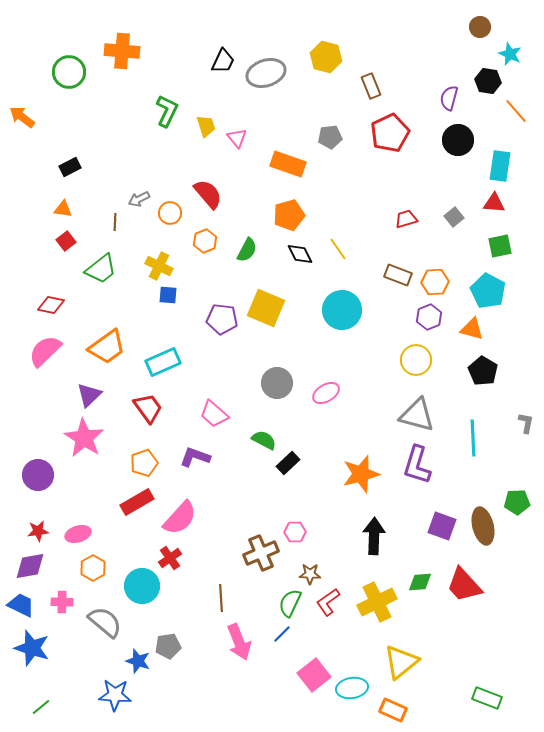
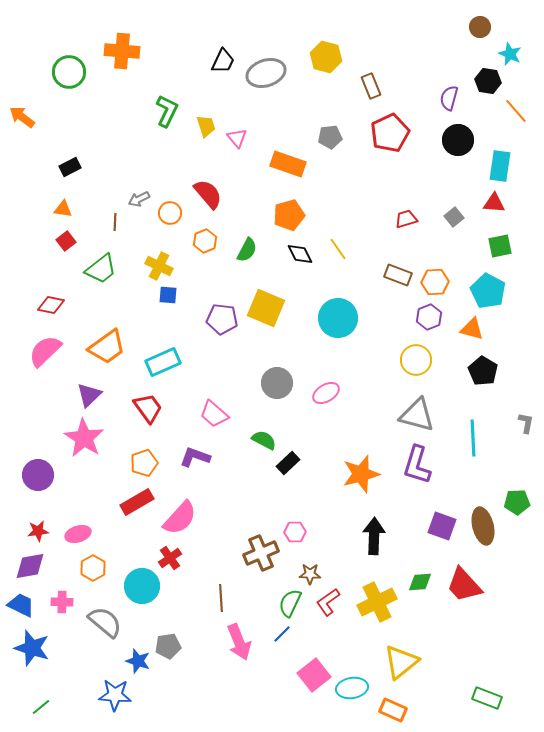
cyan circle at (342, 310): moved 4 px left, 8 px down
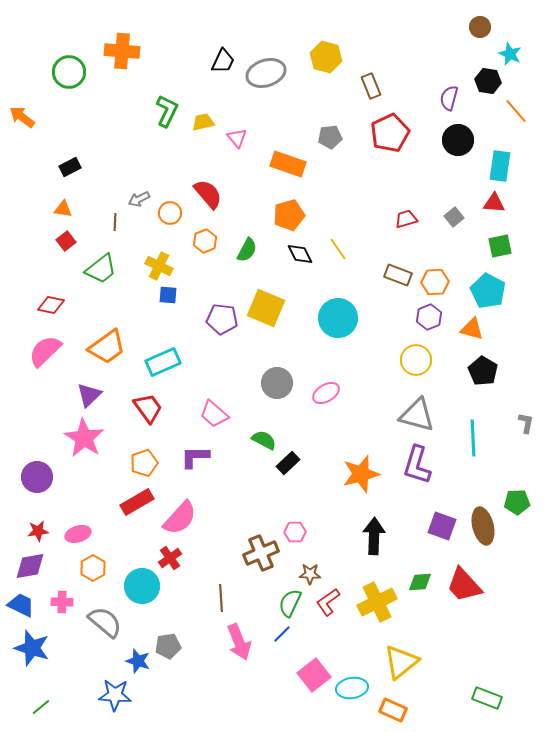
yellow trapezoid at (206, 126): moved 3 px left, 4 px up; rotated 85 degrees counterclockwise
purple L-shape at (195, 457): rotated 20 degrees counterclockwise
purple circle at (38, 475): moved 1 px left, 2 px down
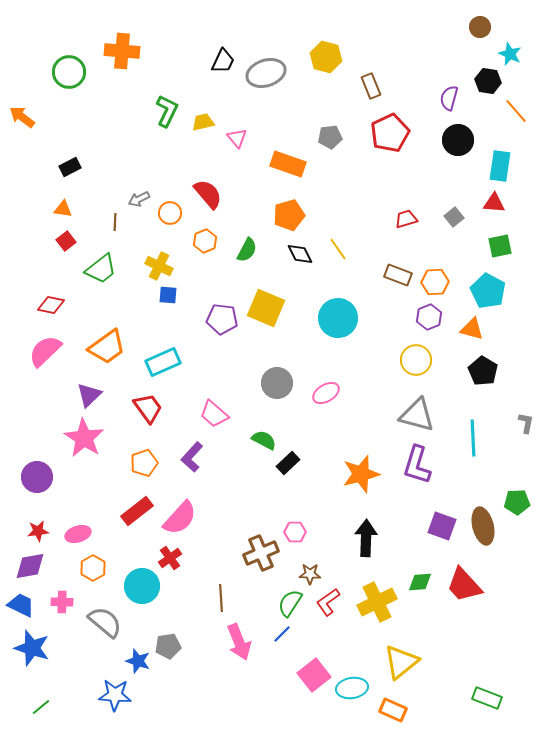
purple L-shape at (195, 457): moved 3 px left; rotated 48 degrees counterclockwise
red rectangle at (137, 502): moved 9 px down; rotated 8 degrees counterclockwise
black arrow at (374, 536): moved 8 px left, 2 px down
green semicircle at (290, 603): rotated 8 degrees clockwise
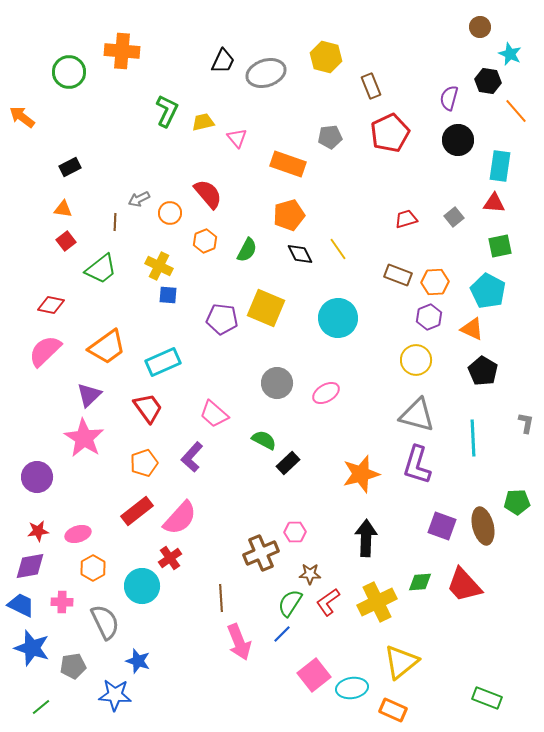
orange triangle at (472, 329): rotated 10 degrees clockwise
gray semicircle at (105, 622): rotated 24 degrees clockwise
gray pentagon at (168, 646): moved 95 px left, 20 px down
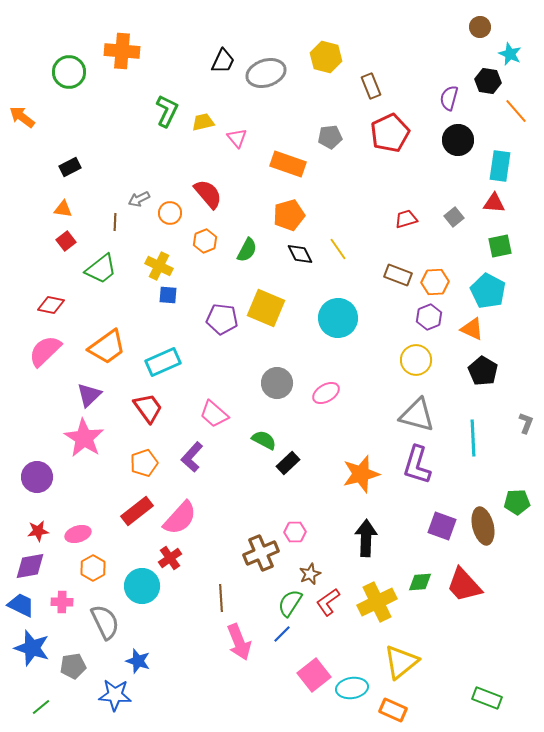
gray L-shape at (526, 423): rotated 10 degrees clockwise
brown star at (310, 574): rotated 25 degrees counterclockwise
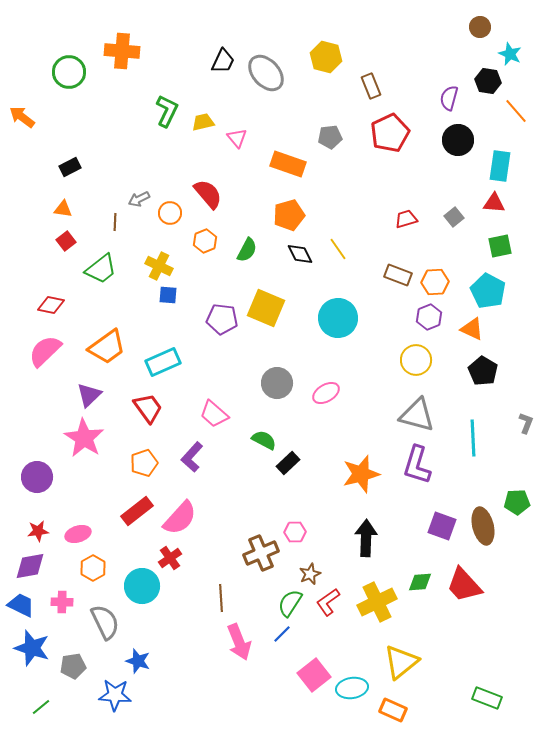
gray ellipse at (266, 73): rotated 66 degrees clockwise
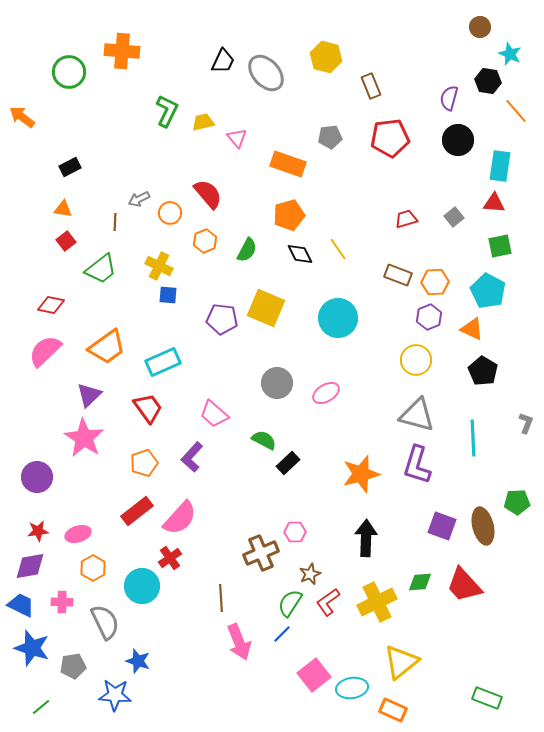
red pentagon at (390, 133): moved 5 px down; rotated 18 degrees clockwise
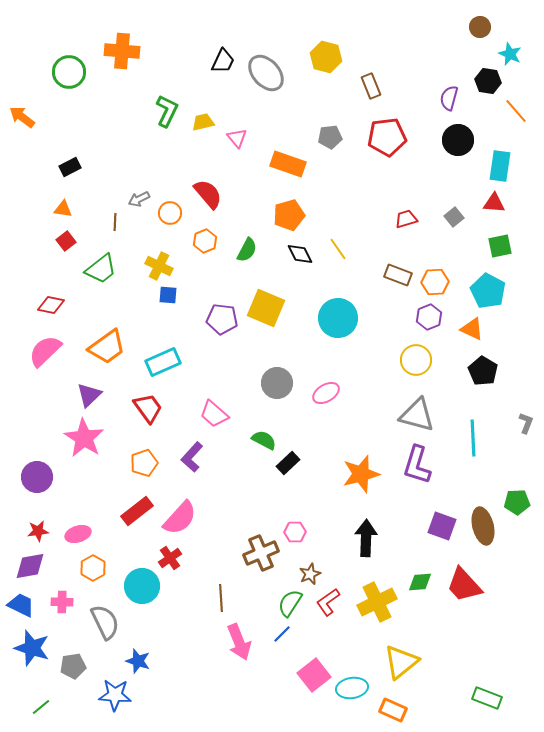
red pentagon at (390, 138): moved 3 px left, 1 px up
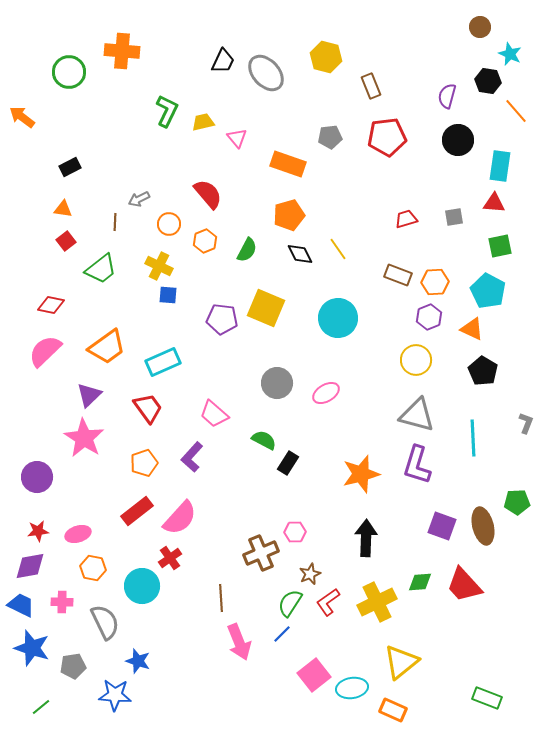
purple semicircle at (449, 98): moved 2 px left, 2 px up
orange circle at (170, 213): moved 1 px left, 11 px down
gray square at (454, 217): rotated 30 degrees clockwise
black rectangle at (288, 463): rotated 15 degrees counterclockwise
orange hexagon at (93, 568): rotated 20 degrees counterclockwise
